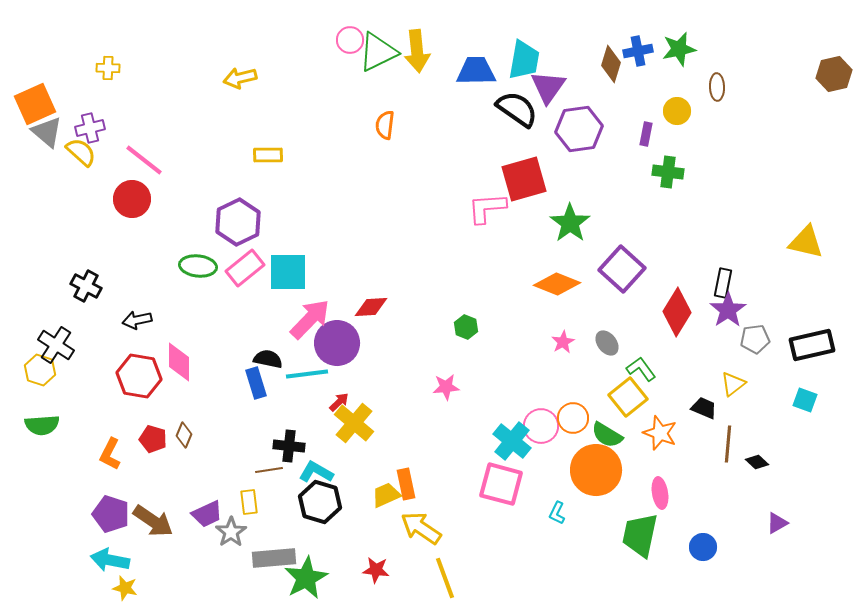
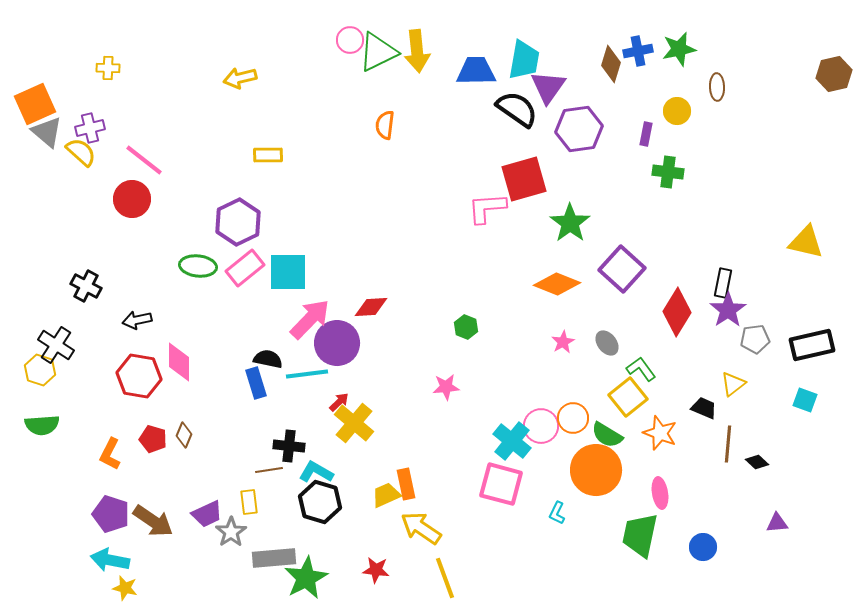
purple triangle at (777, 523): rotated 25 degrees clockwise
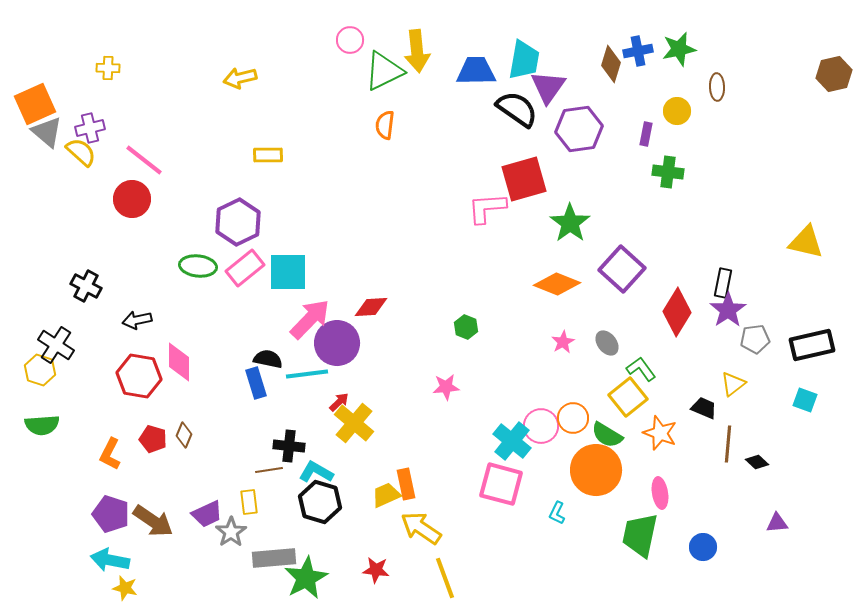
green triangle at (378, 52): moved 6 px right, 19 px down
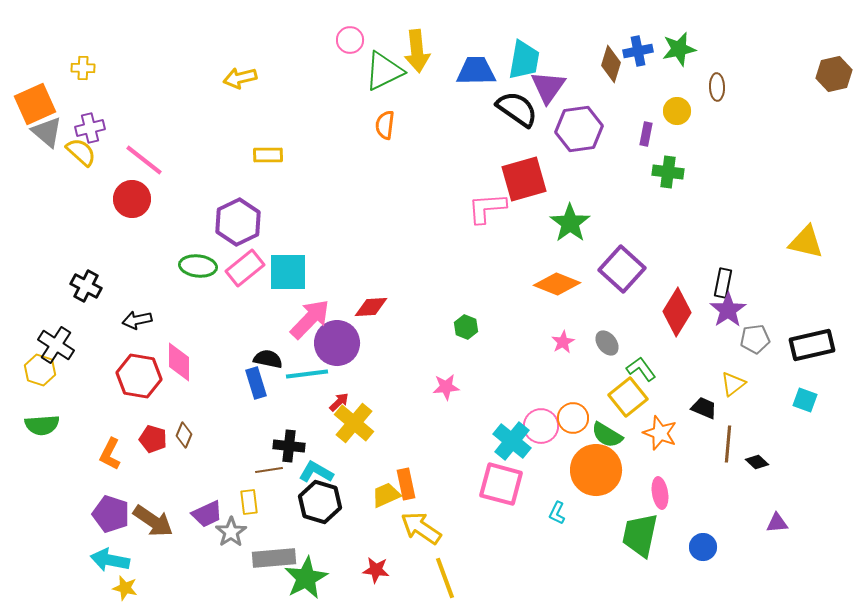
yellow cross at (108, 68): moved 25 px left
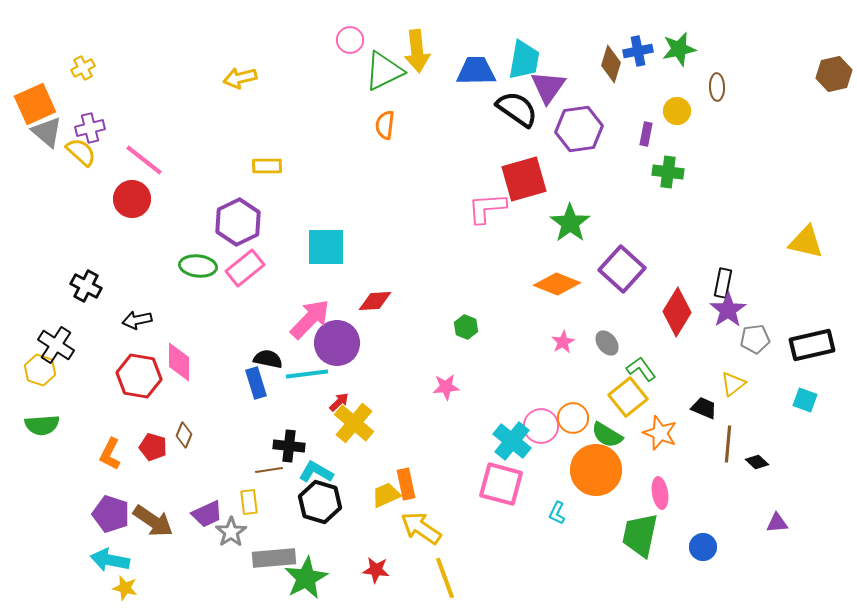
yellow cross at (83, 68): rotated 30 degrees counterclockwise
yellow rectangle at (268, 155): moved 1 px left, 11 px down
cyan square at (288, 272): moved 38 px right, 25 px up
red diamond at (371, 307): moved 4 px right, 6 px up
red pentagon at (153, 439): moved 8 px down
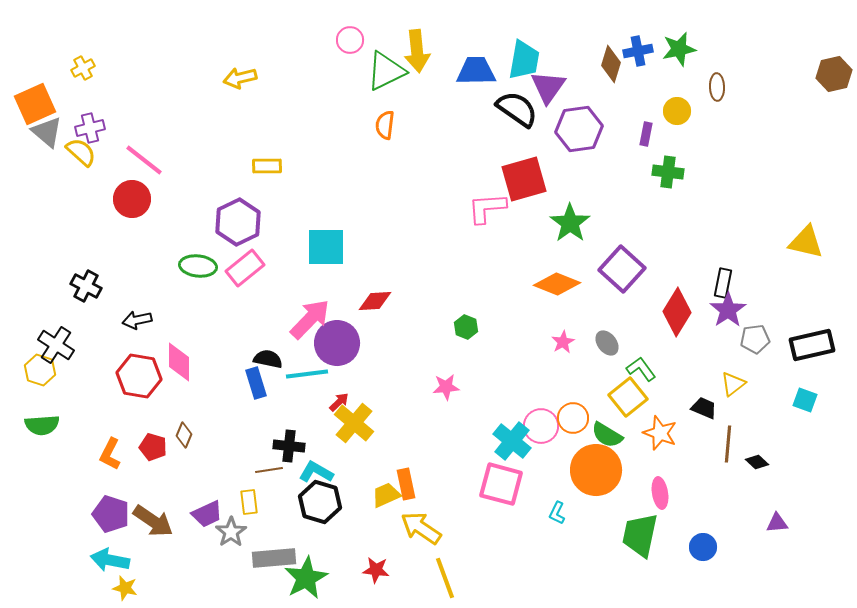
green triangle at (384, 71): moved 2 px right
